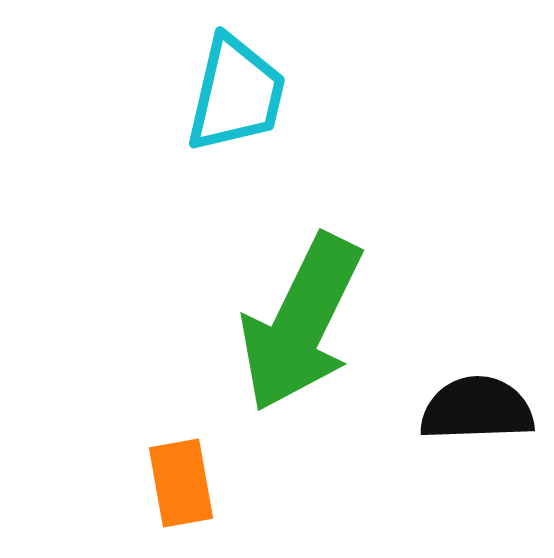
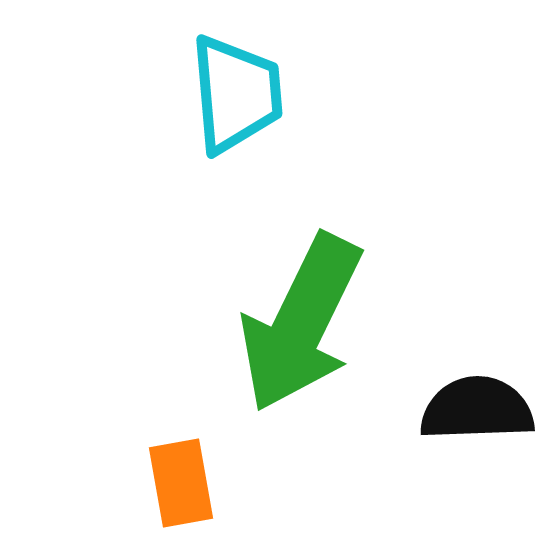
cyan trapezoid: rotated 18 degrees counterclockwise
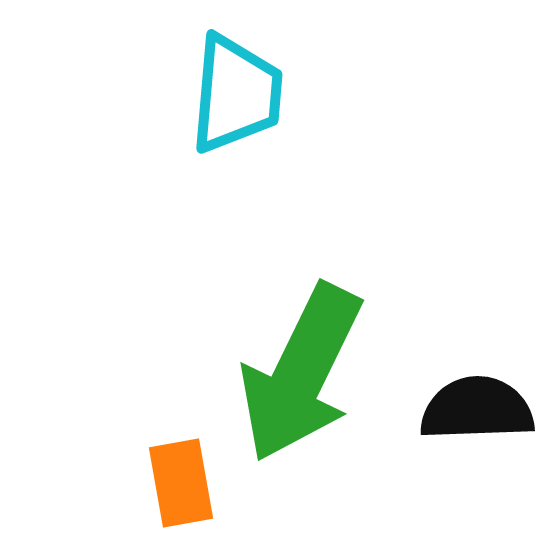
cyan trapezoid: rotated 10 degrees clockwise
green arrow: moved 50 px down
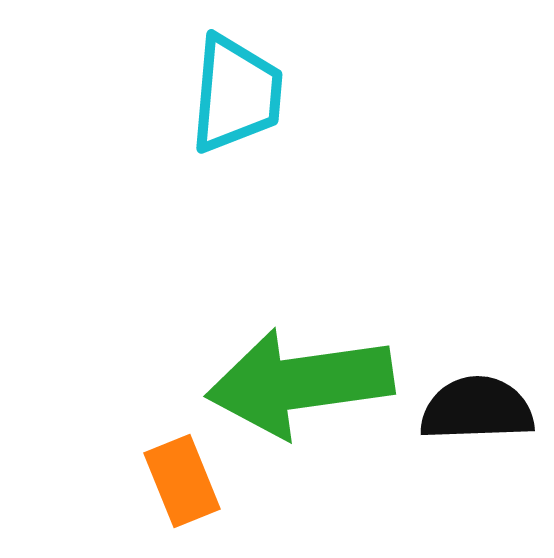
green arrow: moved 1 px left, 10 px down; rotated 56 degrees clockwise
orange rectangle: moved 1 px right, 2 px up; rotated 12 degrees counterclockwise
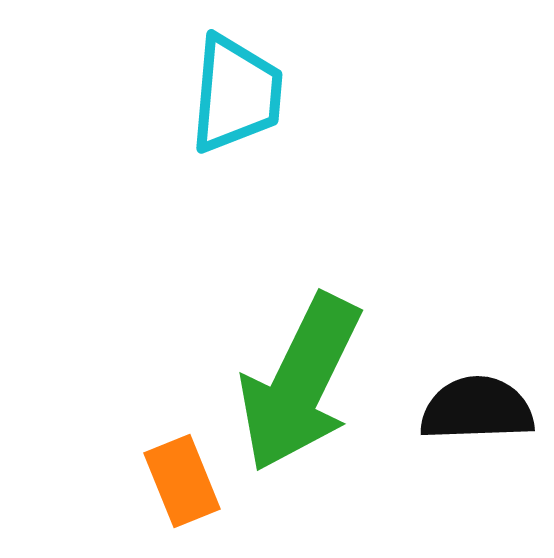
green arrow: rotated 56 degrees counterclockwise
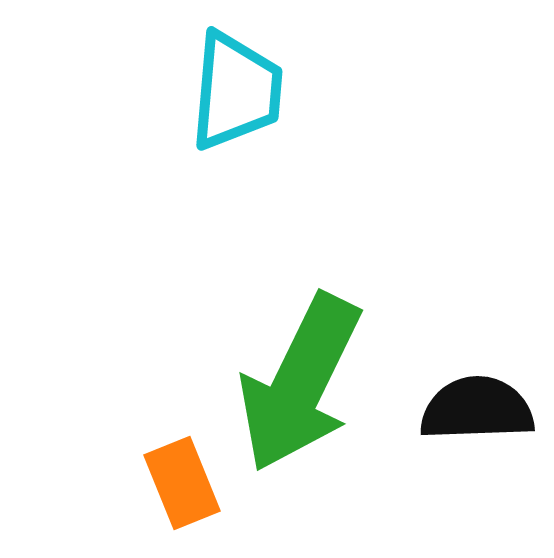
cyan trapezoid: moved 3 px up
orange rectangle: moved 2 px down
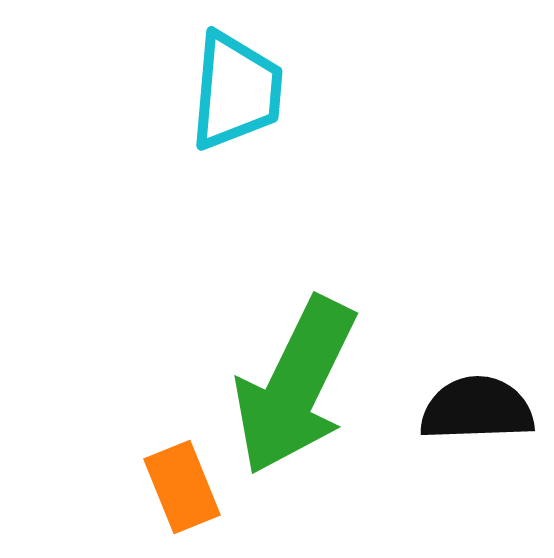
green arrow: moved 5 px left, 3 px down
orange rectangle: moved 4 px down
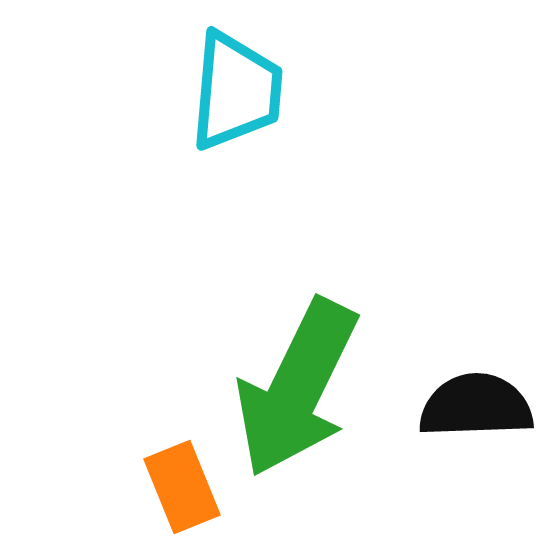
green arrow: moved 2 px right, 2 px down
black semicircle: moved 1 px left, 3 px up
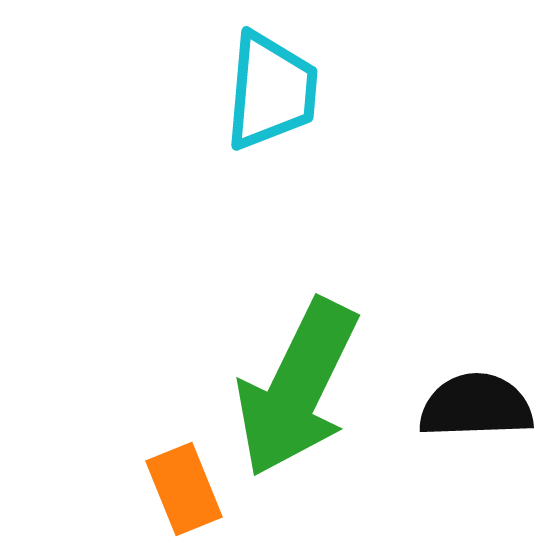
cyan trapezoid: moved 35 px right
orange rectangle: moved 2 px right, 2 px down
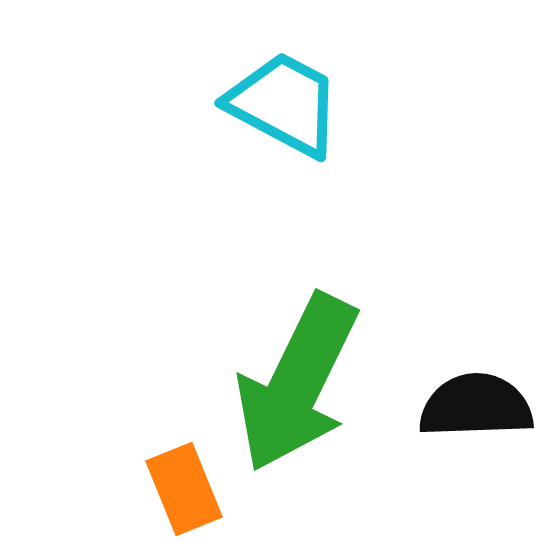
cyan trapezoid: moved 13 px right, 13 px down; rotated 67 degrees counterclockwise
green arrow: moved 5 px up
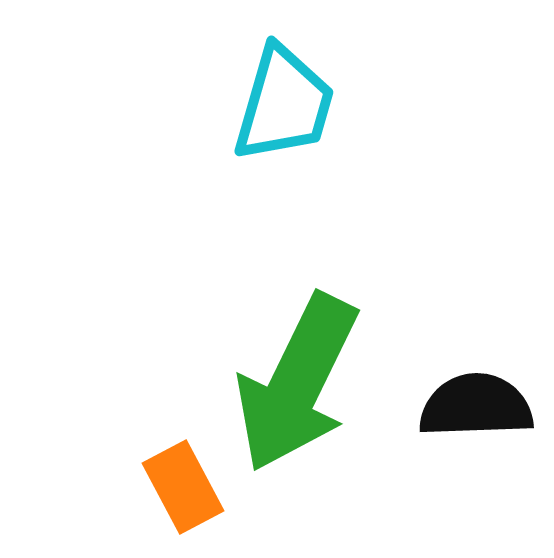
cyan trapezoid: rotated 78 degrees clockwise
orange rectangle: moved 1 px left, 2 px up; rotated 6 degrees counterclockwise
